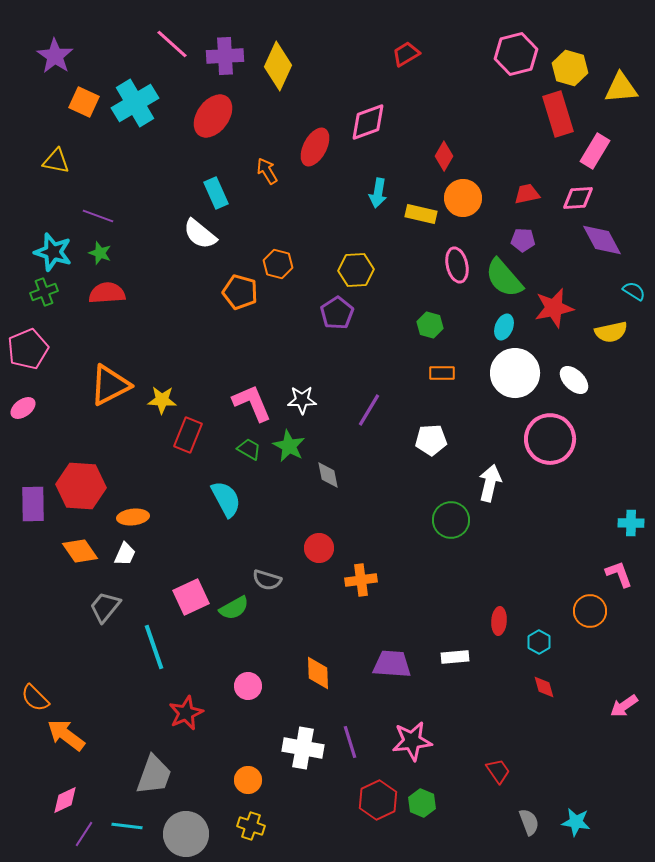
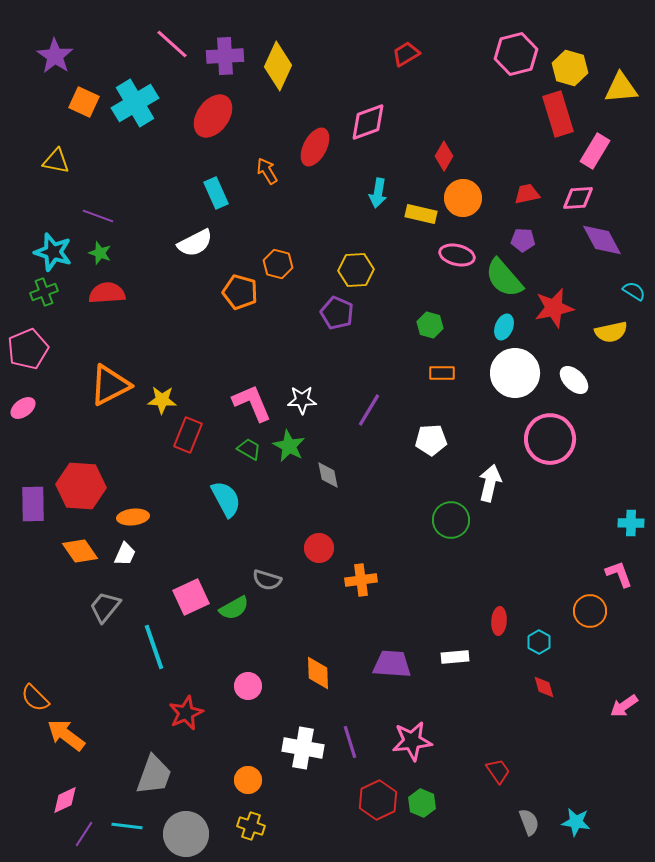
white semicircle at (200, 234): moved 5 px left, 9 px down; rotated 66 degrees counterclockwise
pink ellipse at (457, 265): moved 10 px up; rotated 64 degrees counterclockwise
purple pentagon at (337, 313): rotated 16 degrees counterclockwise
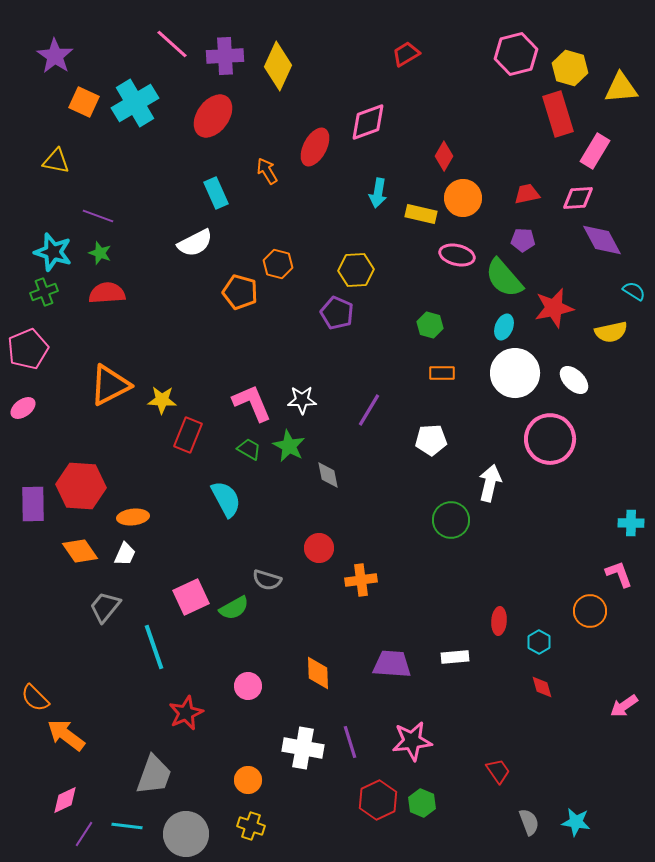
red diamond at (544, 687): moved 2 px left
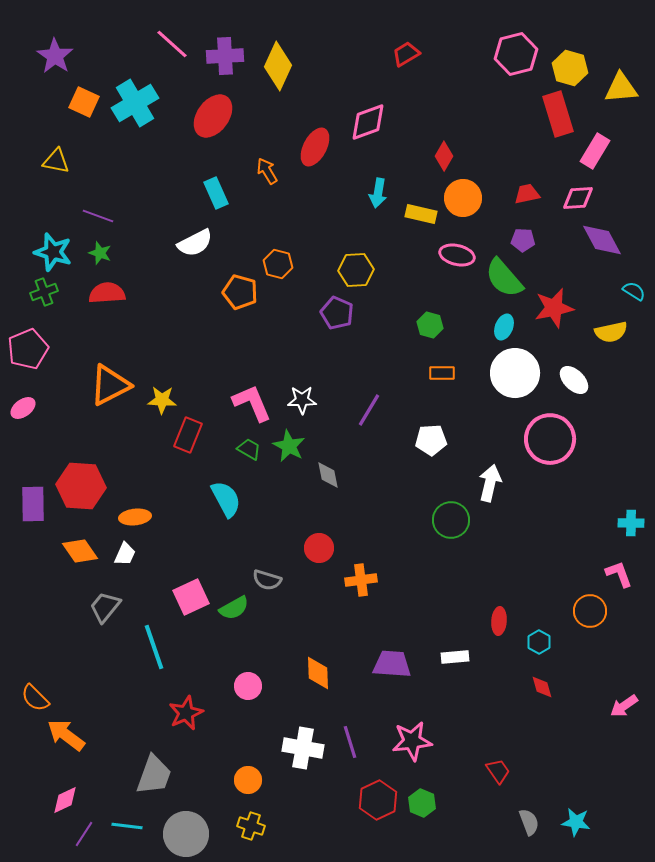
orange ellipse at (133, 517): moved 2 px right
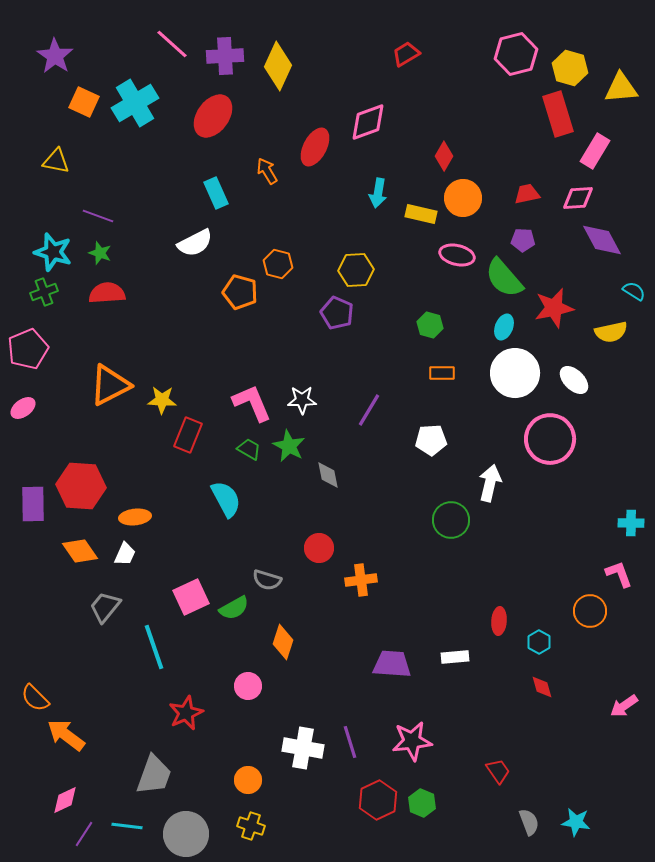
orange diamond at (318, 673): moved 35 px left, 31 px up; rotated 20 degrees clockwise
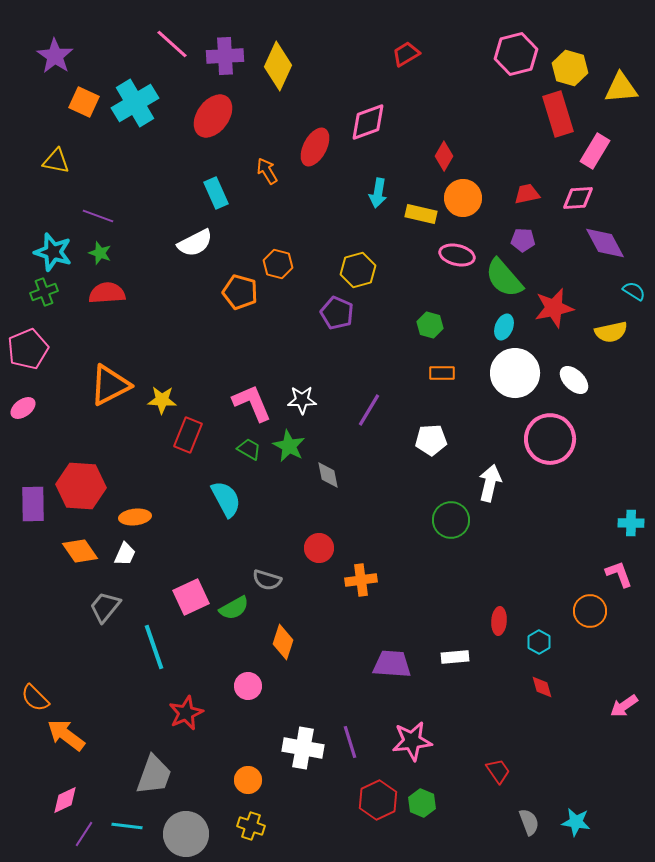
purple diamond at (602, 240): moved 3 px right, 3 px down
yellow hexagon at (356, 270): moved 2 px right; rotated 12 degrees counterclockwise
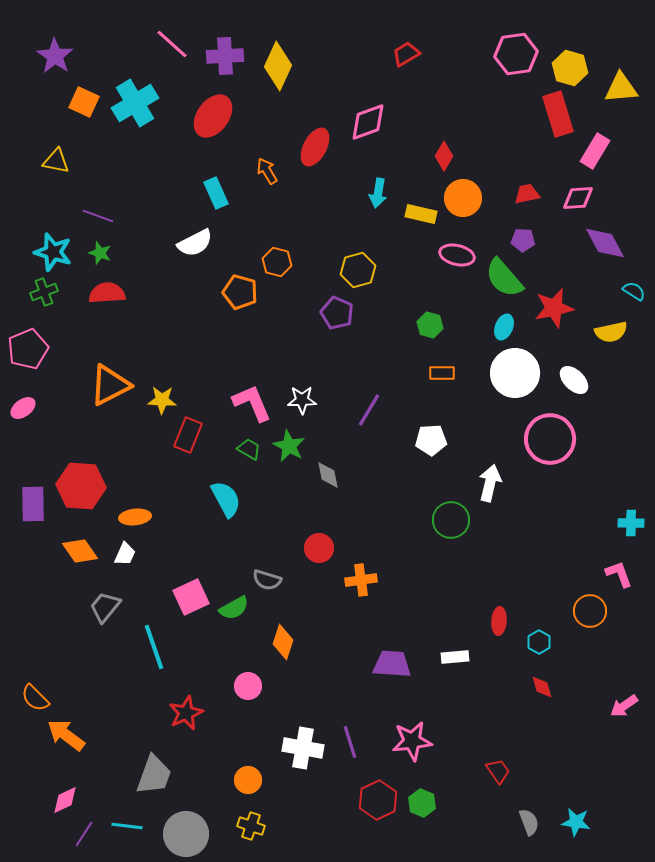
pink hexagon at (516, 54): rotated 6 degrees clockwise
orange hexagon at (278, 264): moved 1 px left, 2 px up
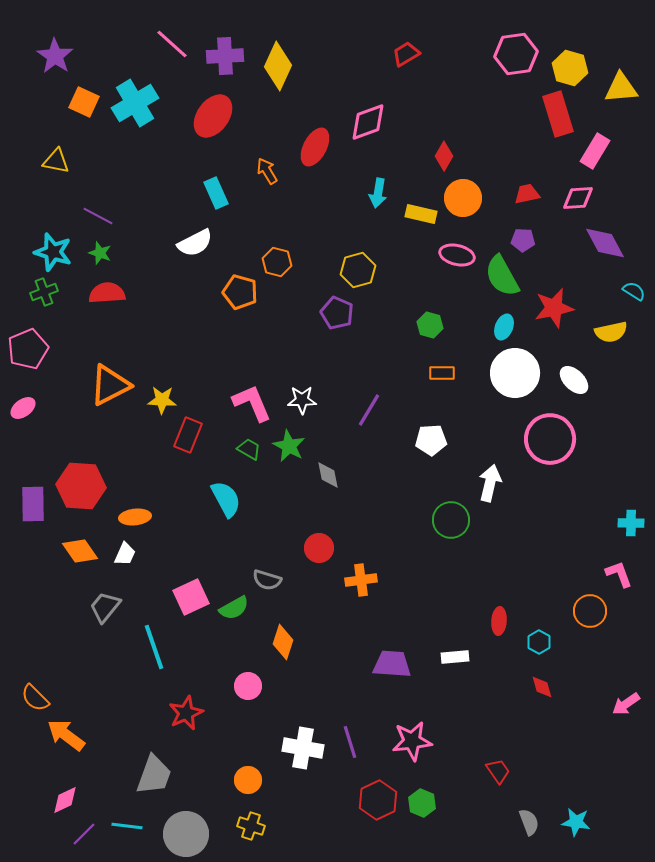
purple line at (98, 216): rotated 8 degrees clockwise
green semicircle at (504, 278): moved 2 px left, 2 px up; rotated 12 degrees clockwise
pink arrow at (624, 706): moved 2 px right, 2 px up
purple line at (84, 834): rotated 12 degrees clockwise
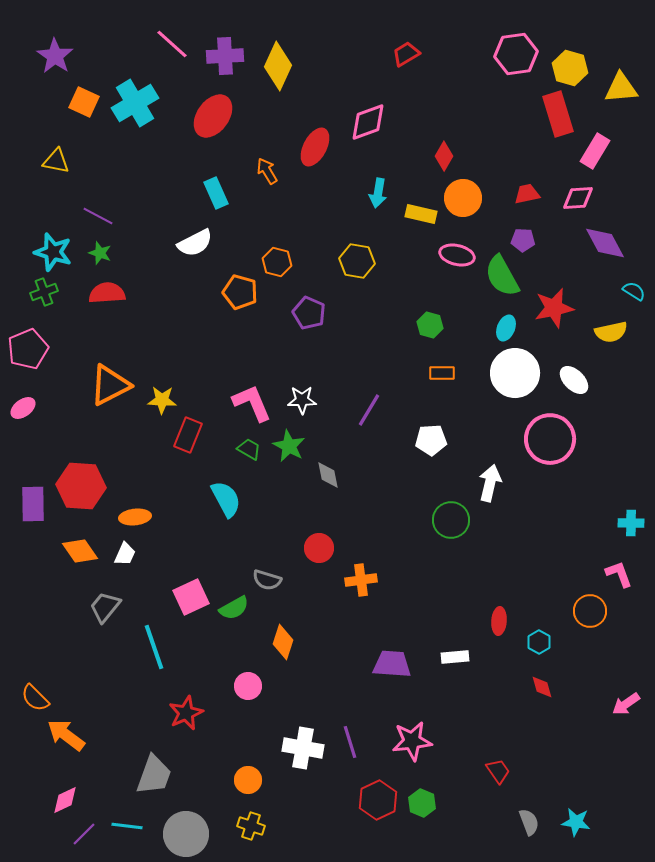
yellow hexagon at (358, 270): moved 1 px left, 9 px up; rotated 24 degrees clockwise
purple pentagon at (337, 313): moved 28 px left
cyan ellipse at (504, 327): moved 2 px right, 1 px down
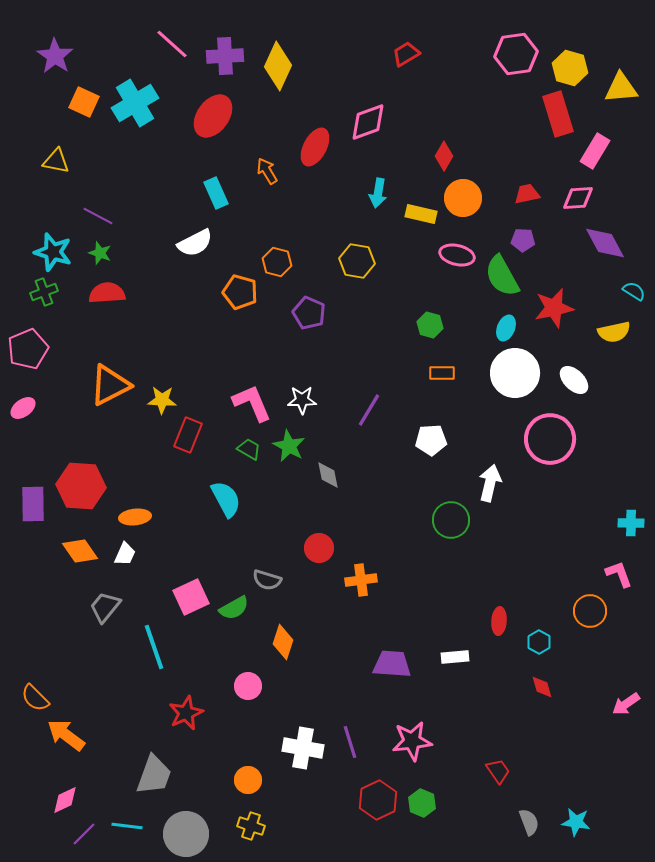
yellow semicircle at (611, 332): moved 3 px right
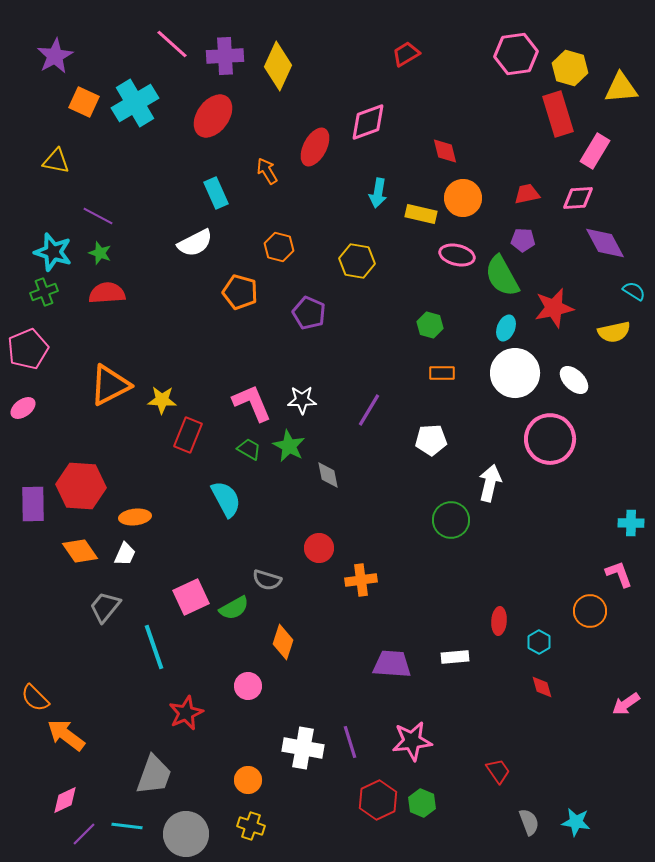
purple star at (55, 56): rotated 9 degrees clockwise
red diamond at (444, 156): moved 1 px right, 5 px up; rotated 44 degrees counterclockwise
orange hexagon at (277, 262): moved 2 px right, 15 px up
